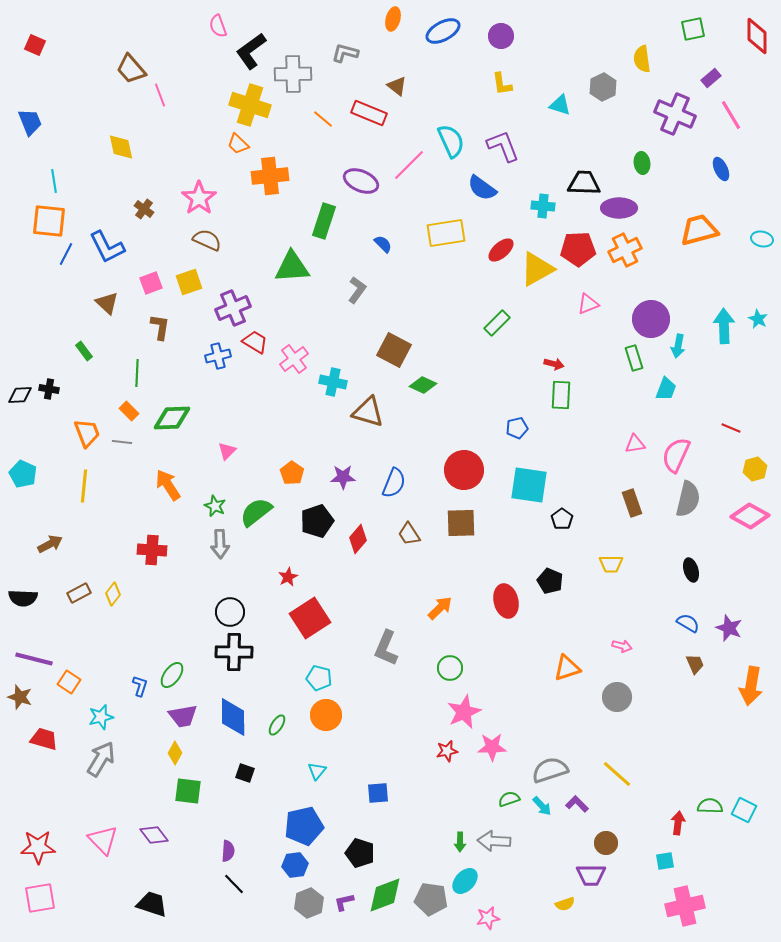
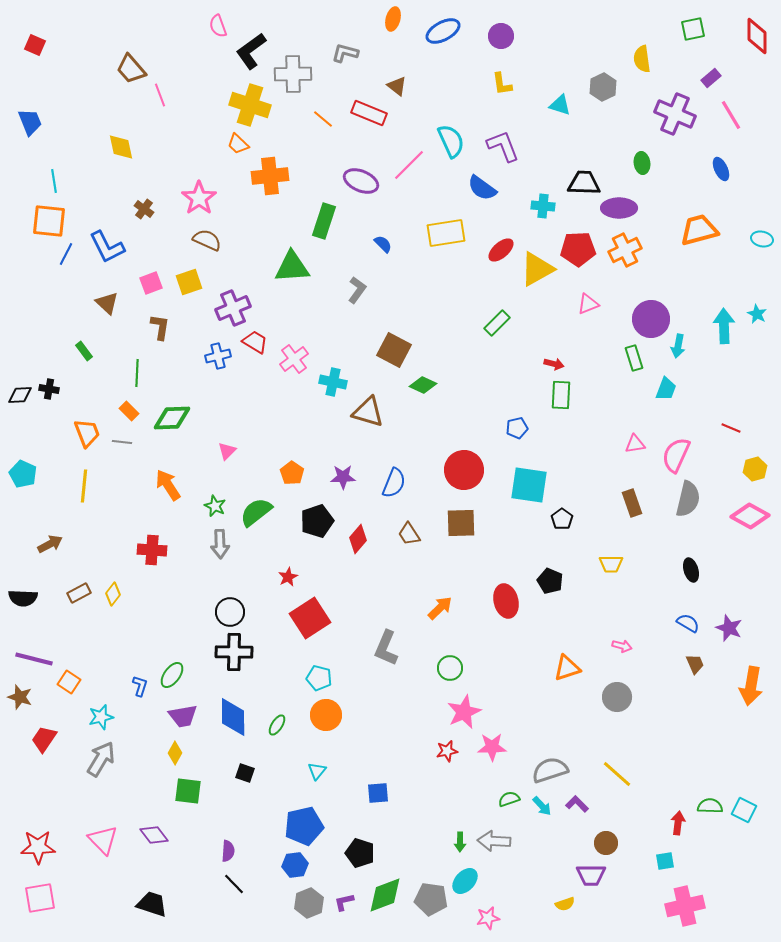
cyan star at (758, 319): moved 1 px left, 5 px up
red trapezoid at (44, 739): rotated 72 degrees counterclockwise
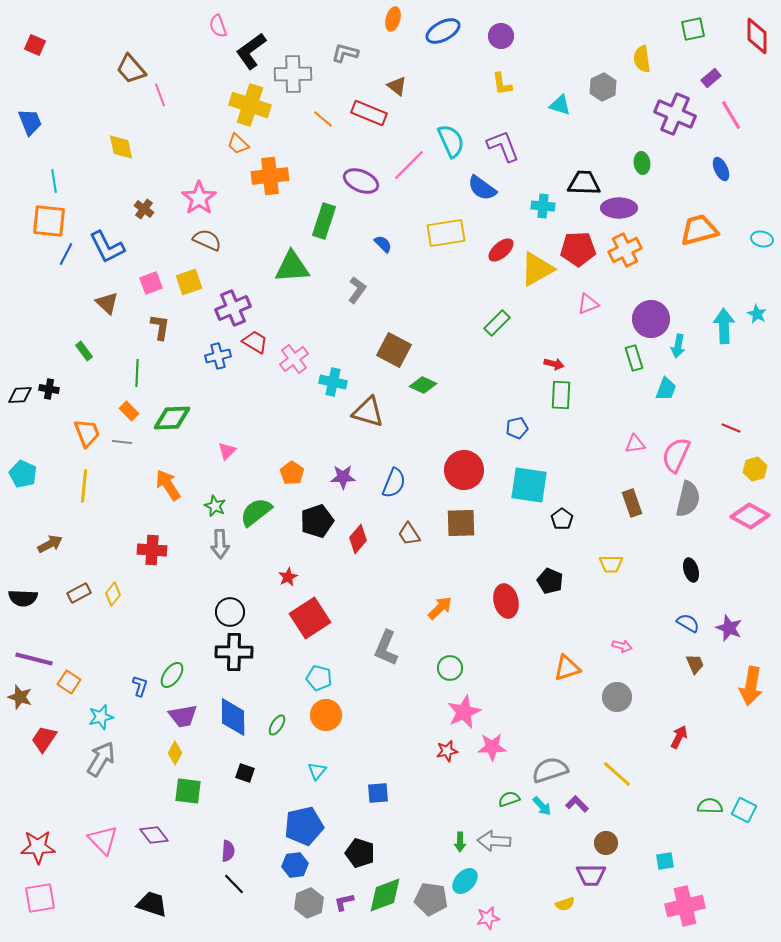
red arrow at (678, 823): moved 1 px right, 86 px up; rotated 20 degrees clockwise
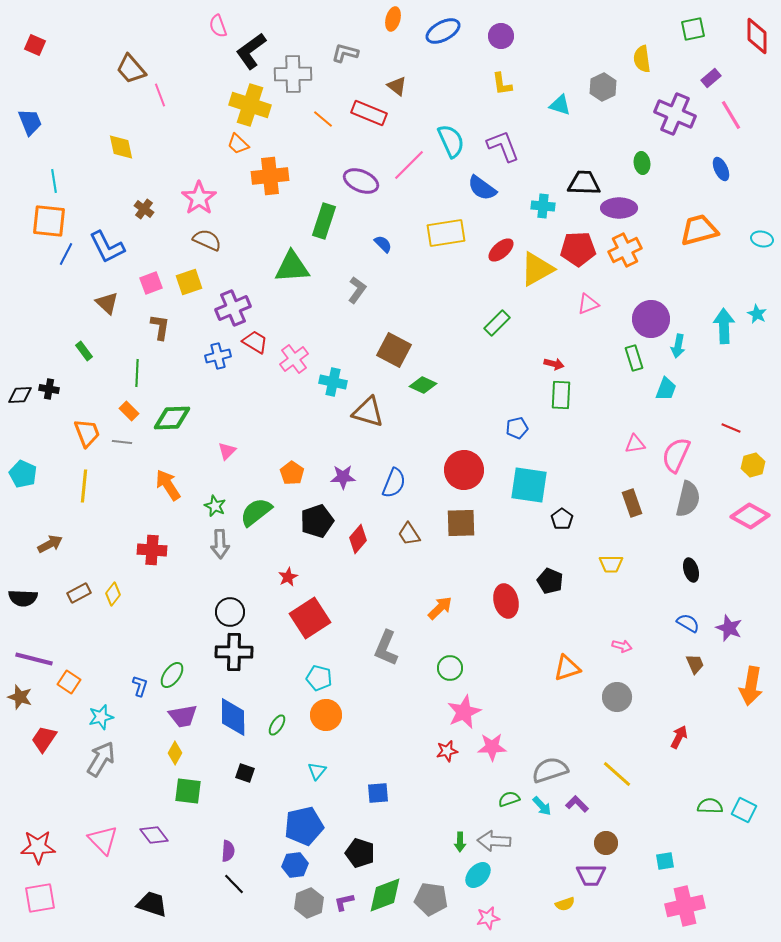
yellow hexagon at (755, 469): moved 2 px left, 4 px up
cyan ellipse at (465, 881): moved 13 px right, 6 px up
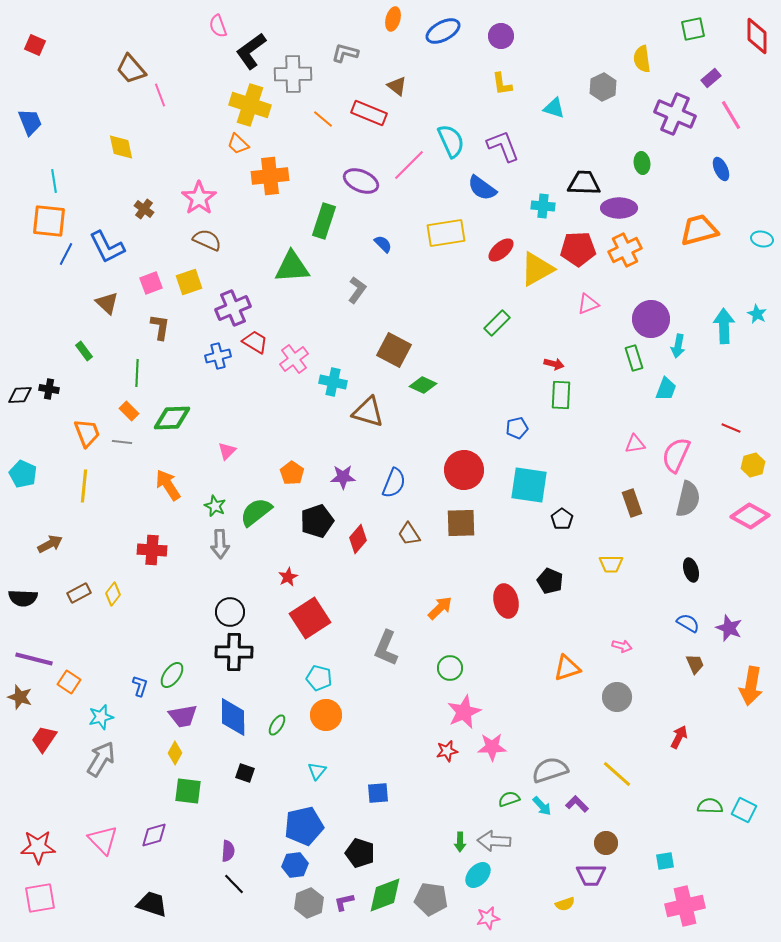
cyan triangle at (560, 105): moved 6 px left, 3 px down
purple diamond at (154, 835): rotated 68 degrees counterclockwise
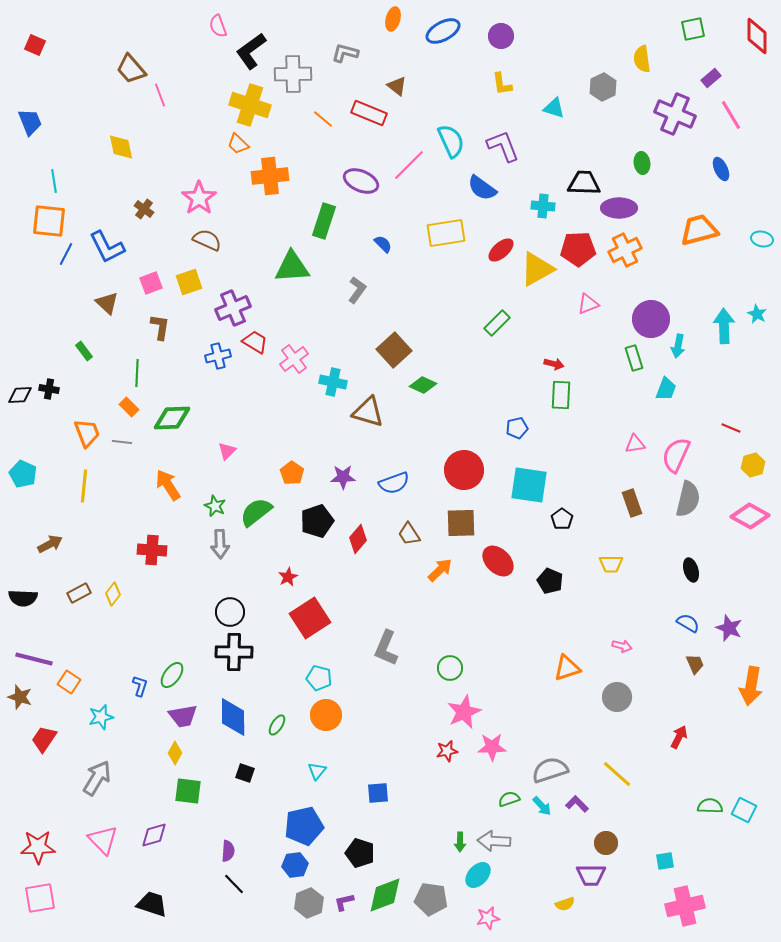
brown square at (394, 350): rotated 20 degrees clockwise
orange rectangle at (129, 411): moved 4 px up
blue semicircle at (394, 483): rotated 48 degrees clockwise
red ellipse at (506, 601): moved 8 px left, 40 px up; rotated 32 degrees counterclockwise
orange arrow at (440, 608): moved 38 px up
gray arrow at (101, 759): moved 4 px left, 19 px down
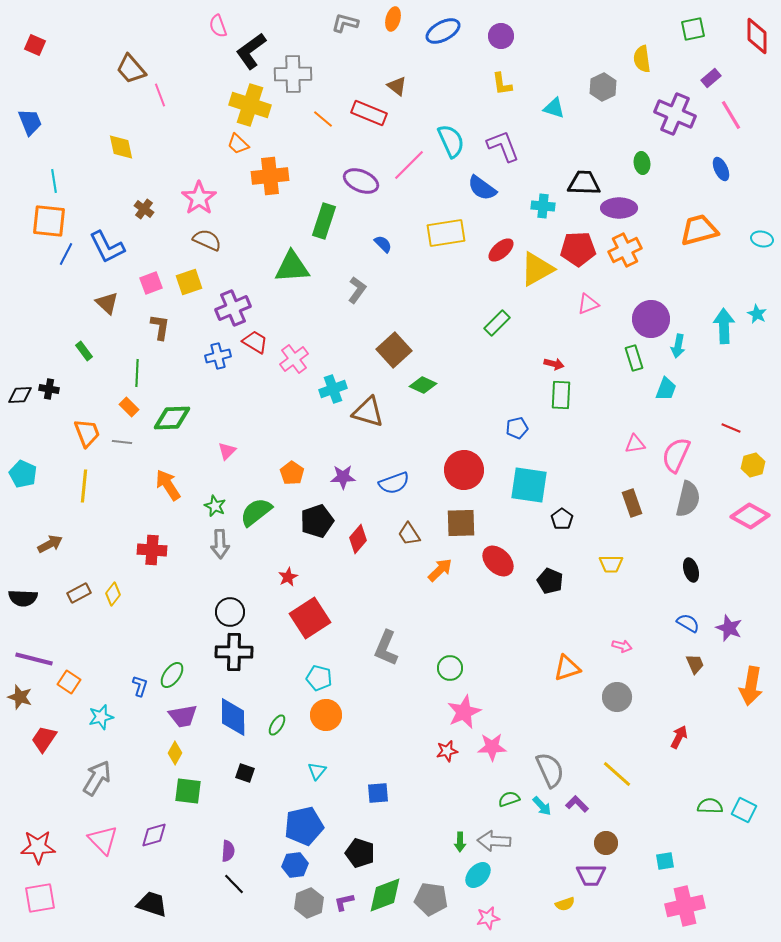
gray L-shape at (345, 53): moved 30 px up
cyan cross at (333, 382): moved 7 px down; rotated 32 degrees counterclockwise
gray semicircle at (550, 770): rotated 84 degrees clockwise
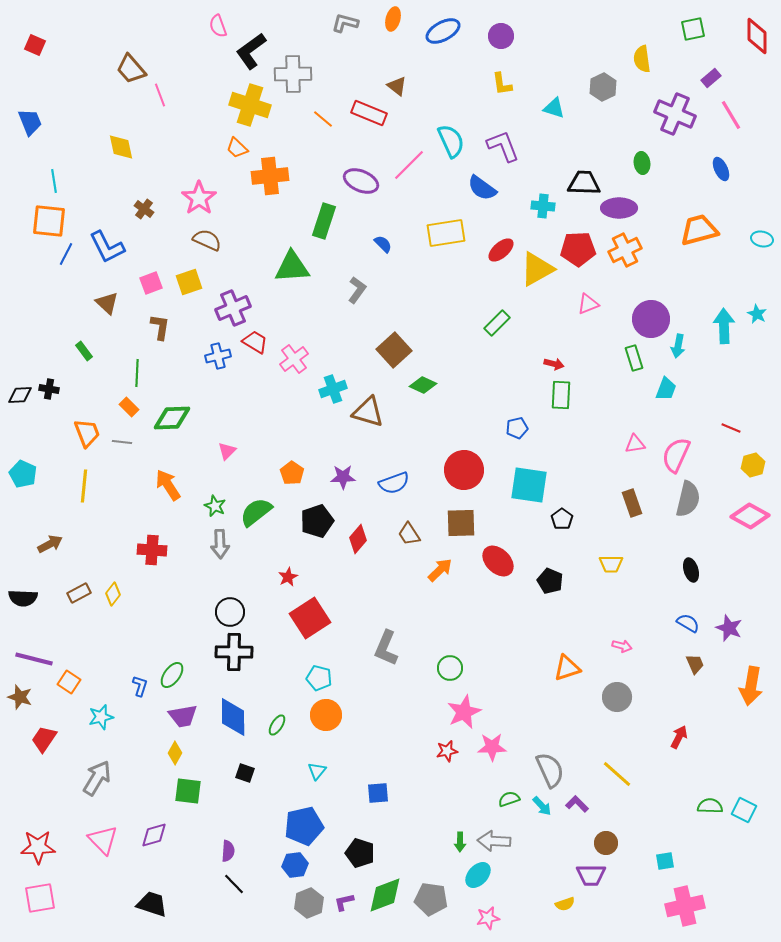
orange trapezoid at (238, 144): moved 1 px left, 4 px down
